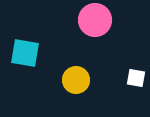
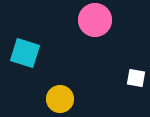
cyan square: rotated 8 degrees clockwise
yellow circle: moved 16 px left, 19 px down
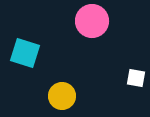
pink circle: moved 3 px left, 1 px down
yellow circle: moved 2 px right, 3 px up
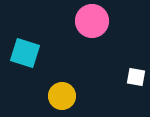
white square: moved 1 px up
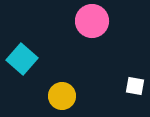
cyan square: moved 3 px left, 6 px down; rotated 24 degrees clockwise
white square: moved 1 px left, 9 px down
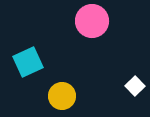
cyan square: moved 6 px right, 3 px down; rotated 24 degrees clockwise
white square: rotated 36 degrees clockwise
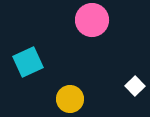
pink circle: moved 1 px up
yellow circle: moved 8 px right, 3 px down
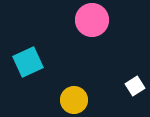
white square: rotated 12 degrees clockwise
yellow circle: moved 4 px right, 1 px down
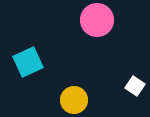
pink circle: moved 5 px right
white square: rotated 24 degrees counterclockwise
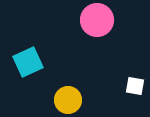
white square: rotated 24 degrees counterclockwise
yellow circle: moved 6 px left
